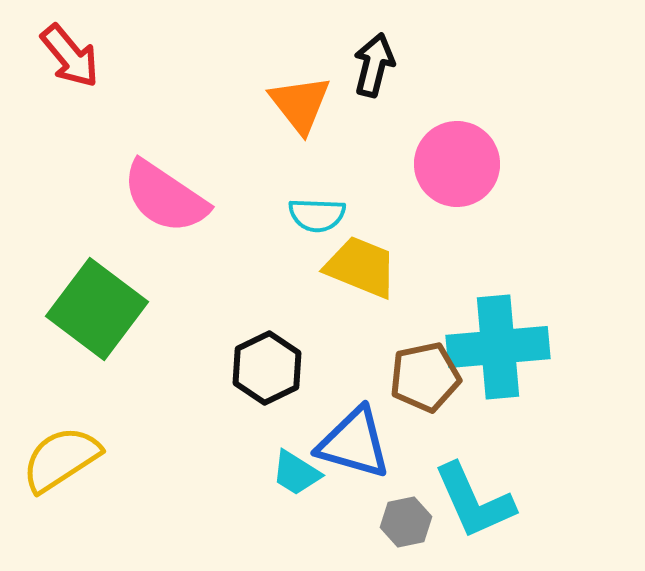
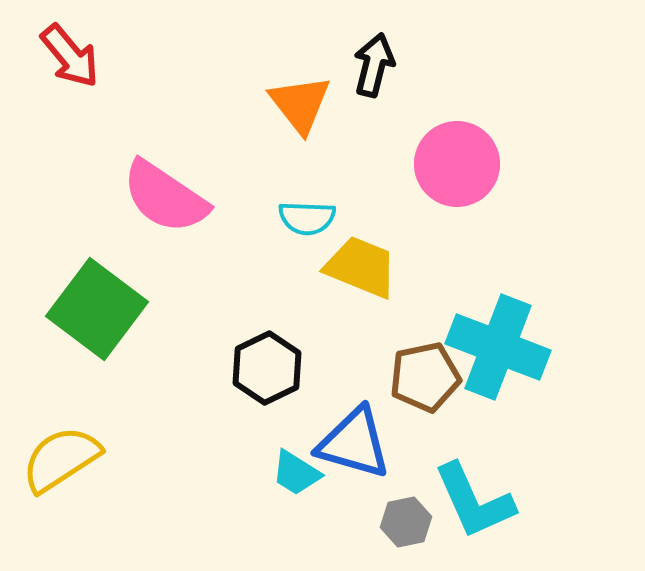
cyan semicircle: moved 10 px left, 3 px down
cyan cross: rotated 26 degrees clockwise
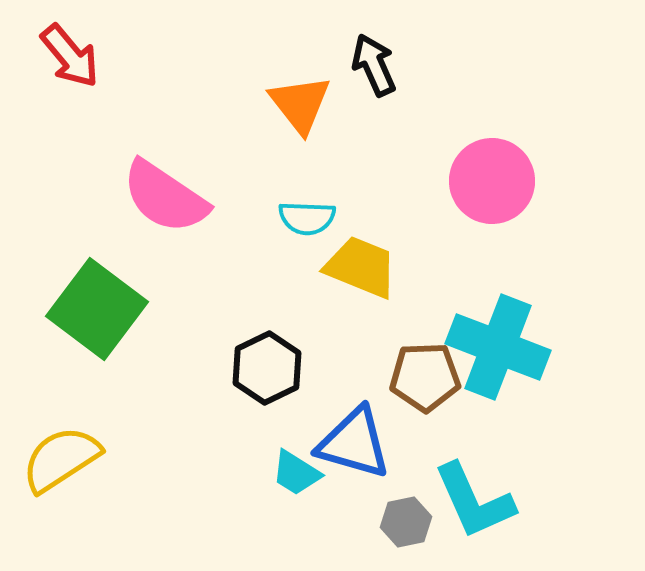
black arrow: rotated 38 degrees counterclockwise
pink circle: moved 35 px right, 17 px down
brown pentagon: rotated 10 degrees clockwise
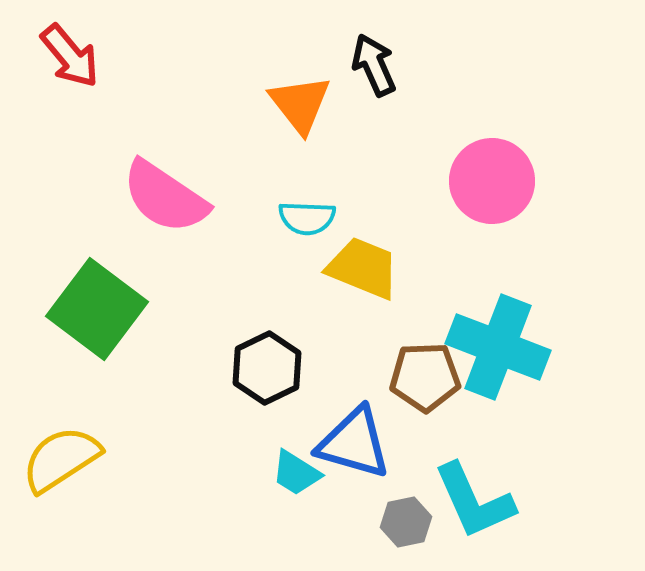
yellow trapezoid: moved 2 px right, 1 px down
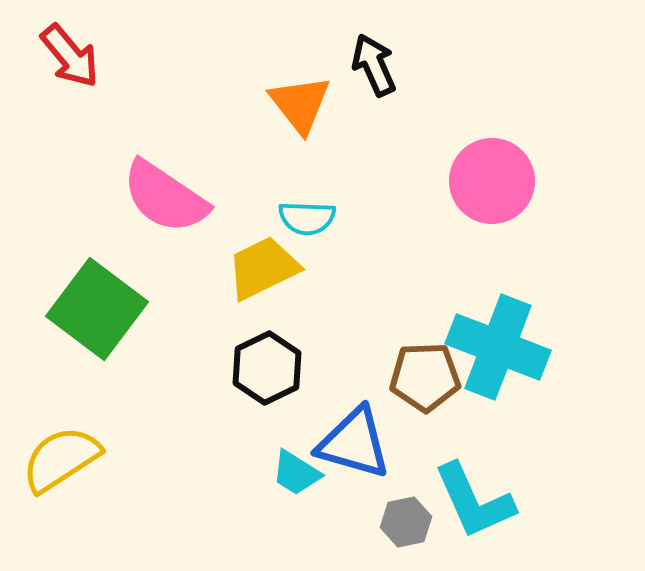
yellow trapezoid: moved 100 px left; rotated 48 degrees counterclockwise
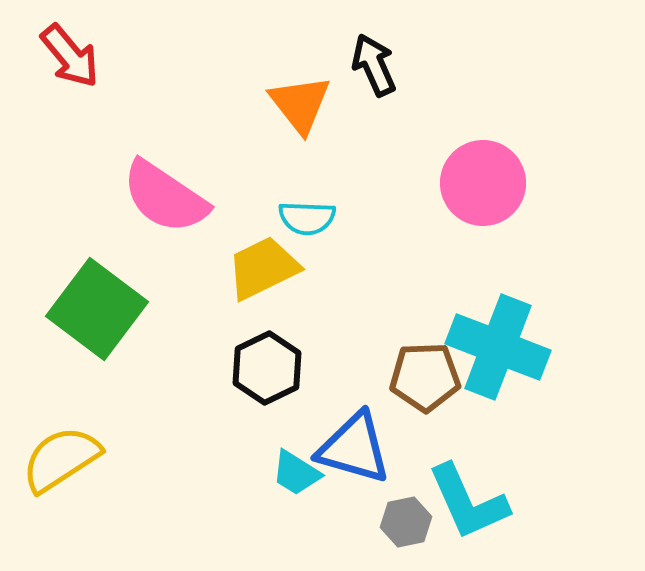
pink circle: moved 9 px left, 2 px down
blue triangle: moved 5 px down
cyan L-shape: moved 6 px left, 1 px down
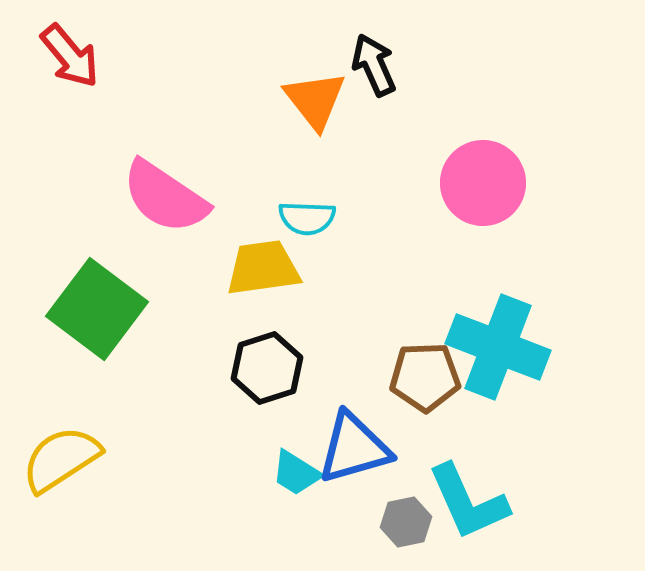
orange triangle: moved 15 px right, 4 px up
yellow trapezoid: rotated 18 degrees clockwise
black hexagon: rotated 8 degrees clockwise
blue triangle: rotated 32 degrees counterclockwise
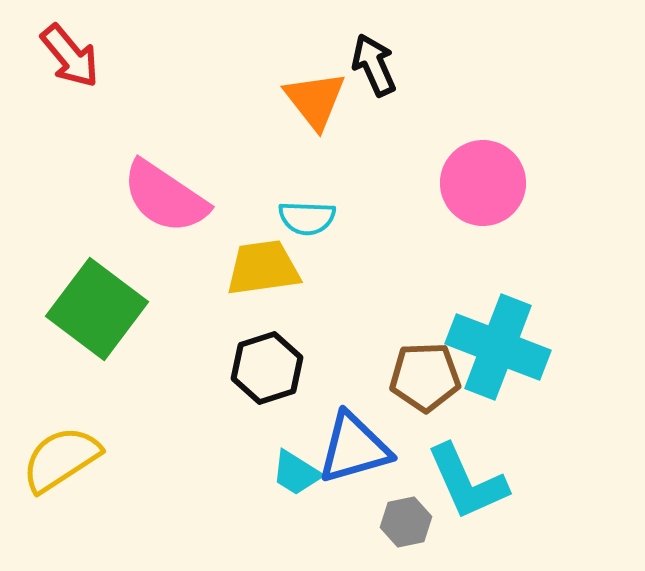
cyan L-shape: moved 1 px left, 20 px up
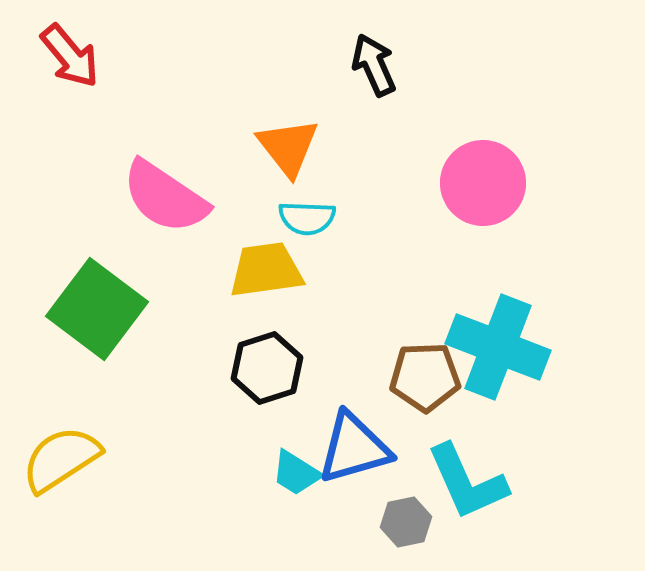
orange triangle: moved 27 px left, 47 px down
yellow trapezoid: moved 3 px right, 2 px down
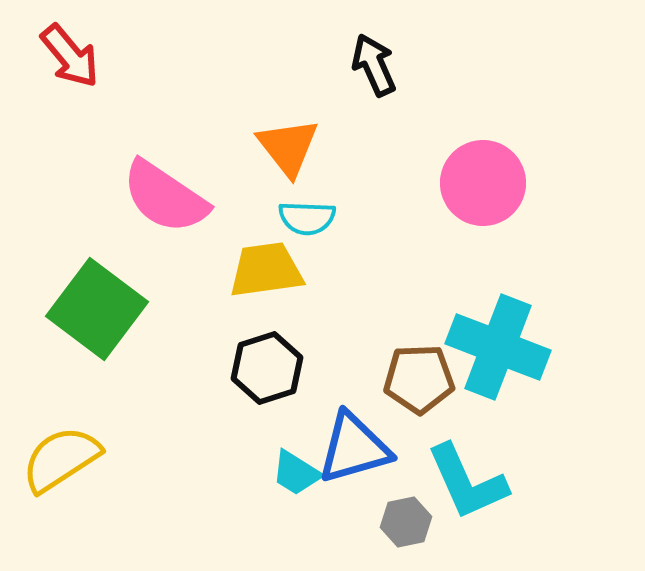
brown pentagon: moved 6 px left, 2 px down
